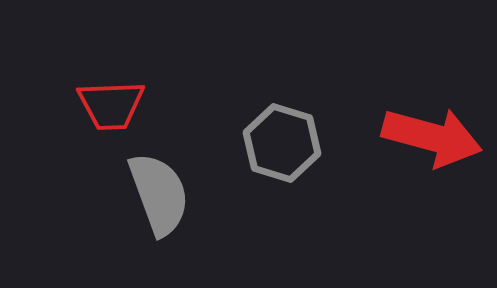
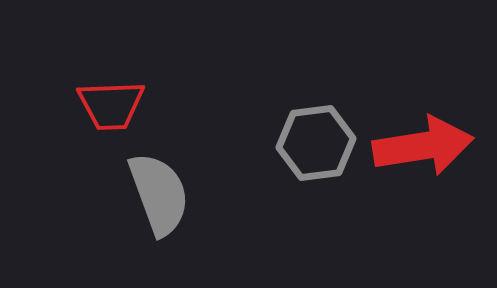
red arrow: moved 9 px left, 9 px down; rotated 24 degrees counterclockwise
gray hexagon: moved 34 px right; rotated 24 degrees counterclockwise
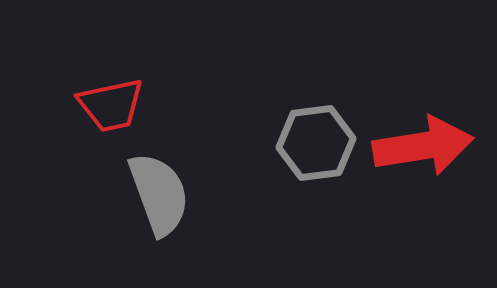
red trapezoid: rotated 10 degrees counterclockwise
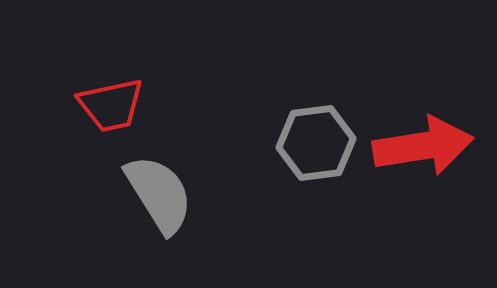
gray semicircle: rotated 12 degrees counterclockwise
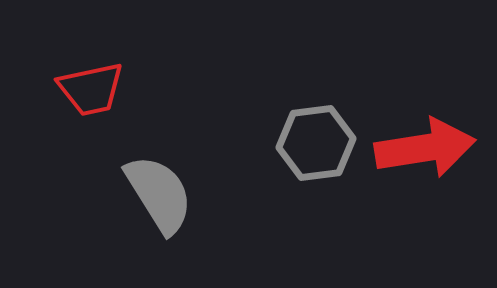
red trapezoid: moved 20 px left, 16 px up
red arrow: moved 2 px right, 2 px down
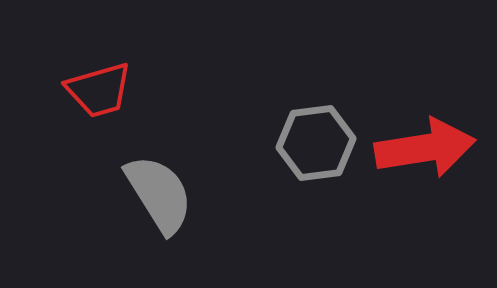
red trapezoid: moved 8 px right, 1 px down; rotated 4 degrees counterclockwise
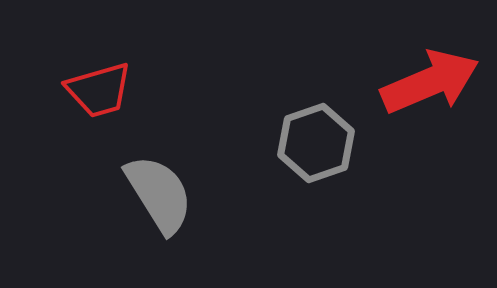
gray hexagon: rotated 12 degrees counterclockwise
red arrow: moved 5 px right, 66 px up; rotated 14 degrees counterclockwise
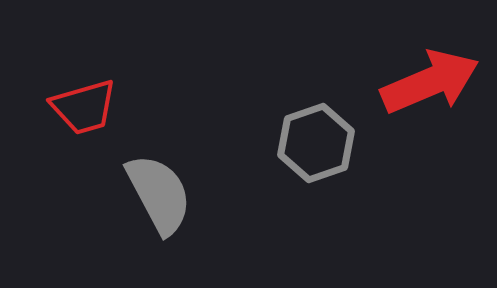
red trapezoid: moved 15 px left, 17 px down
gray semicircle: rotated 4 degrees clockwise
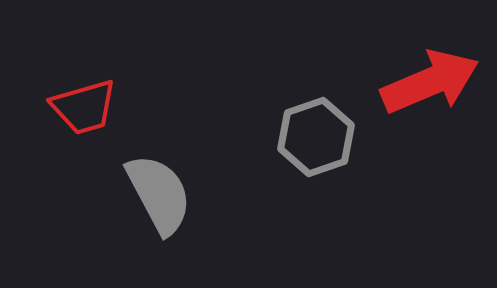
gray hexagon: moved 6 px up
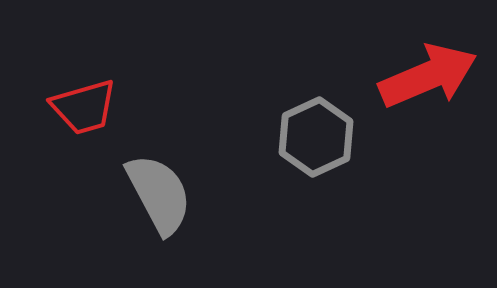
red arrow: moved 2 px left, 6 px up
gray hexagon: rotated 6 degrees counterclockwise
